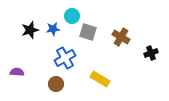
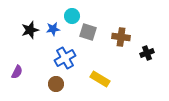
brown cross: rotated 24 degrees counterclockwise
black cross: moved 4 px left
purple semicircle: rotated 112 degrees clockwise
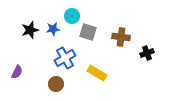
yellow rectangle: moved 3 px left, 6 px up
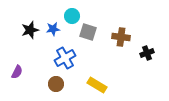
yellow rectangle: moved 12 px down
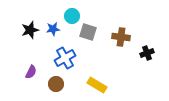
purple semicircle: moved 14 px right
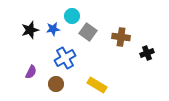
gray square: rotated 18 degrees clockwise
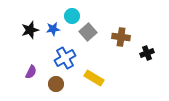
gray square: rotated 12 degrees clockwise
yellow rectangle: moved 3 px left, 7 px up
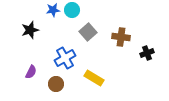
cyan circle: moved 6 px up
blue star: moved 19 px up
